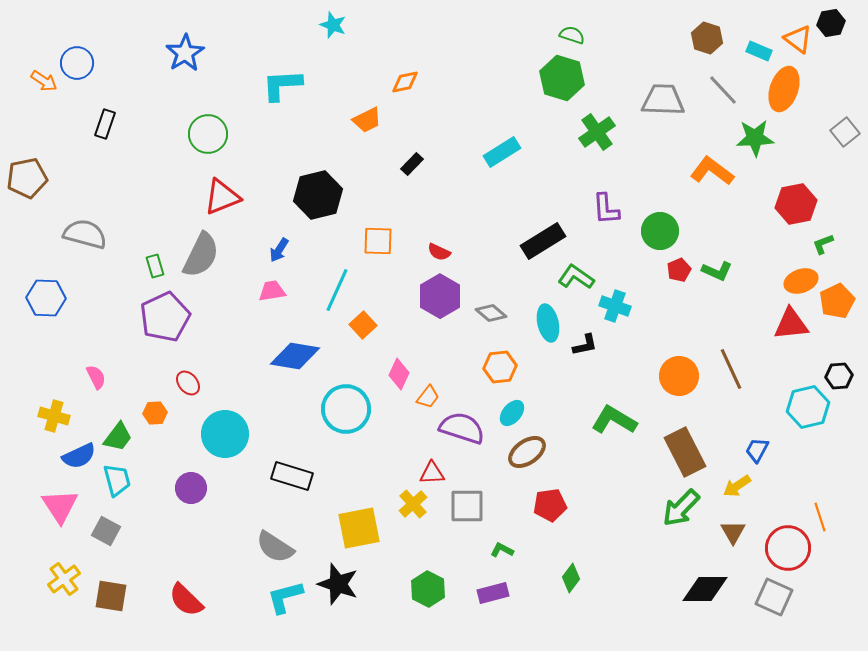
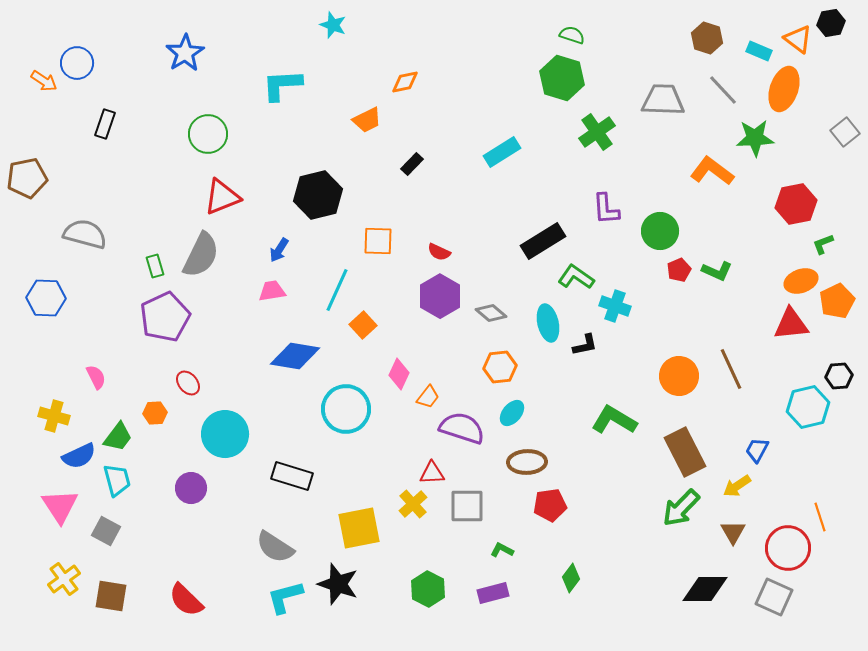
brown ellipse at (527, 452): moved 10 px down; rotated 33 degrees clockwise
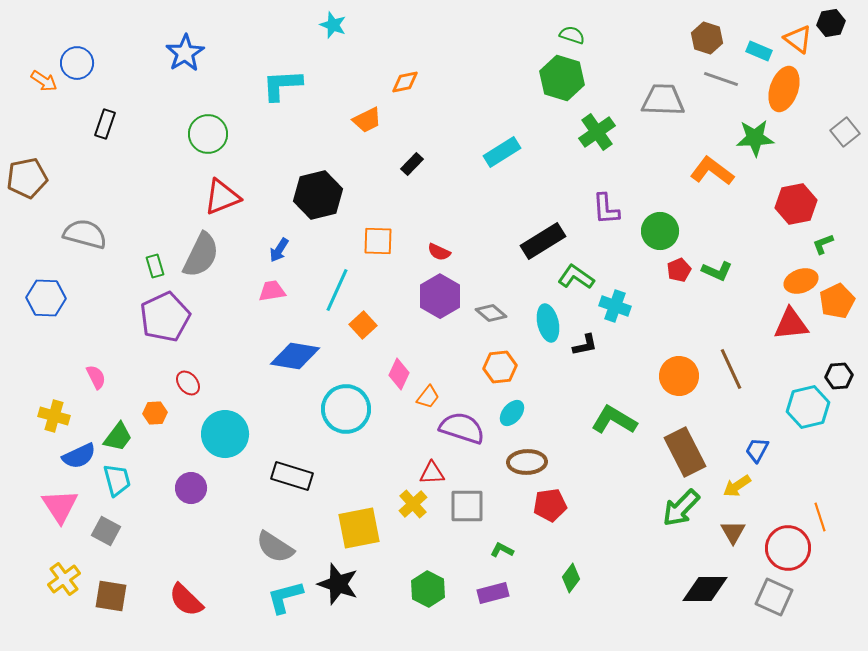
gray line at (723, 90): moved 2 px left, 11 px up; rotated 28 degrees counterclockwise
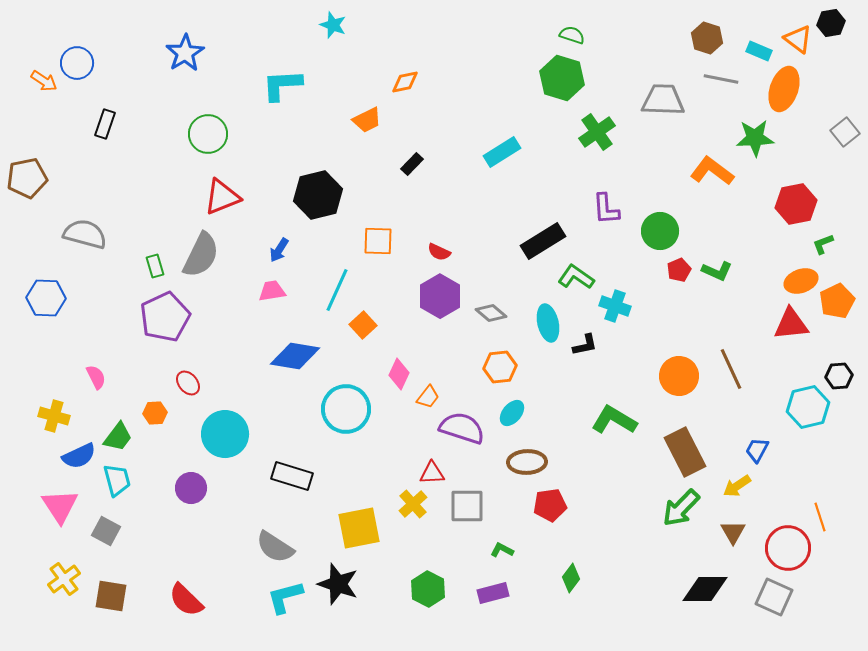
gray line at (721, 79): rotated 8 degrees counterclockwise
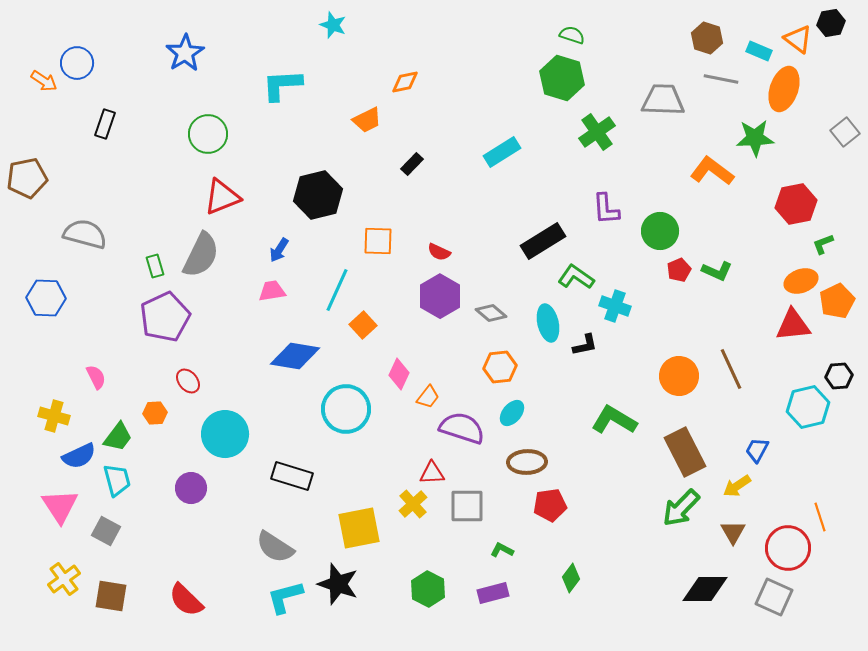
red triangle at (791, 324): moved 2 px right, 1 px down
red ellipse at (188, 383): moved 2 px up
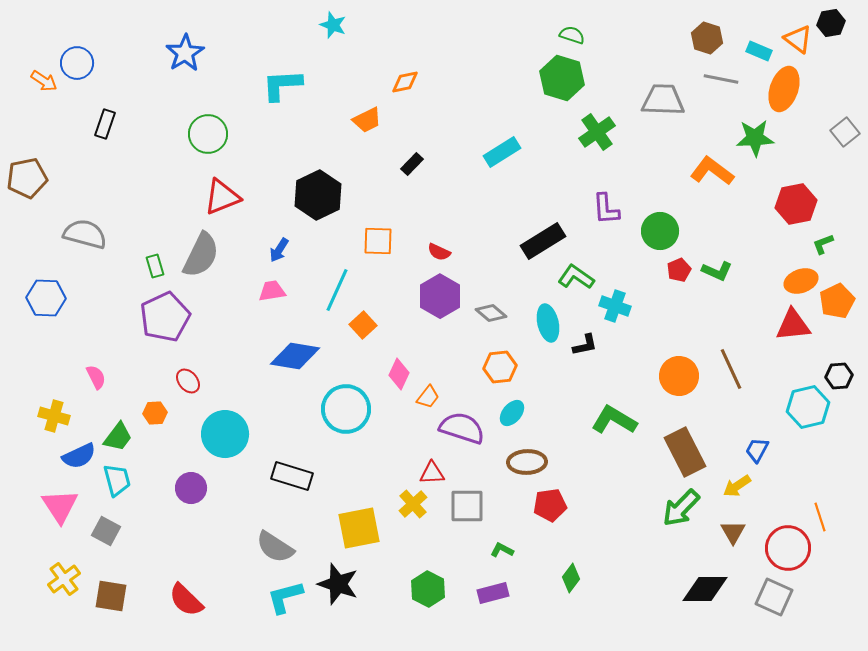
black hexagon at (318, 195): rotated 12 degrees counterclockwise
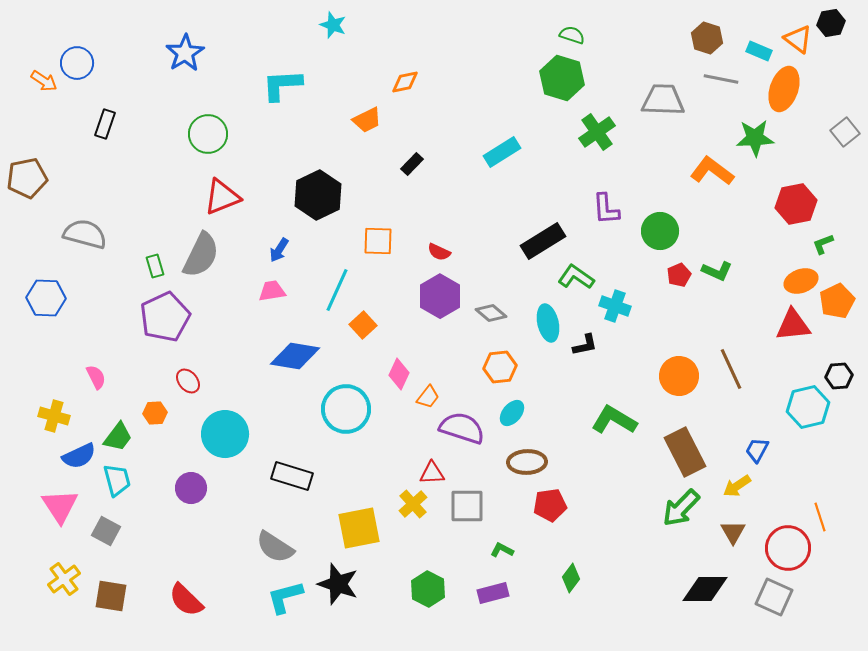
red pentagon at (679, 270): moved 5 px down
